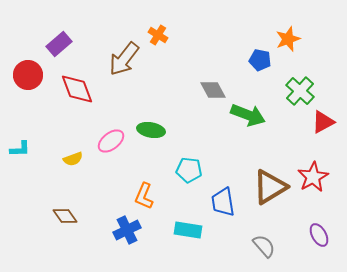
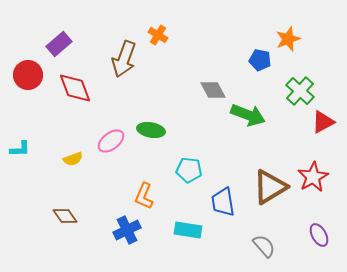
brown arrow: rotated 18 degrees counterclockwise
red diamond: moved 2 px left, 1 px up
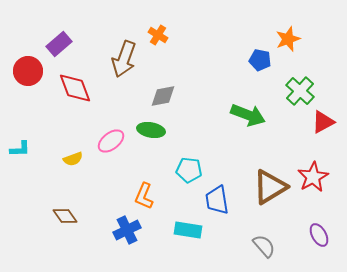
red circle: moved 4 px up
gray diamond: moved 50 px left, 6 px down; rotated 72 degrees counterclockwise
blue trapezoid: moved 6 px left, 2 px up
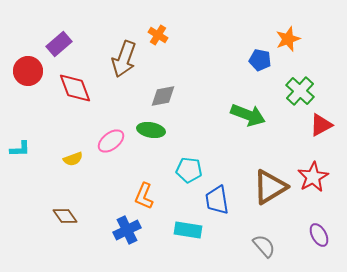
red triangle: moved 2 px left, 3 px down
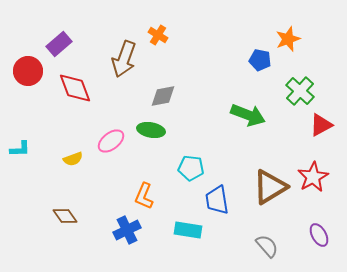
cyan pentagon: moved 2 px right, 2 px up
gray semicircle: moved 3 px right
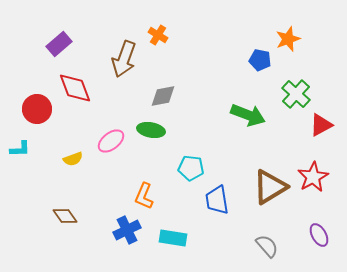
red circle: moved 9 px right, 38 px down
green cross: moved 4 px left, 3 px down
cyan rectangle: moved 15 px left, 8 px down
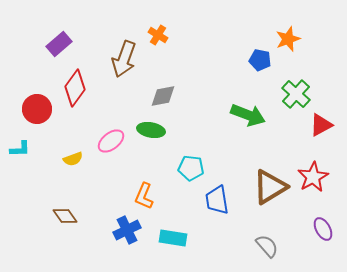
red diamond: rotated 57 degrees clockwise
purple ellipse: moved 4 px right, 6 px up
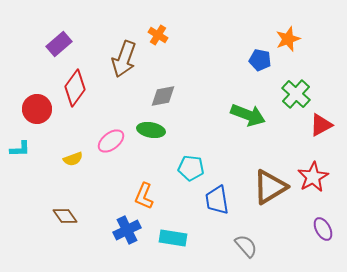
gray semicircle: moved 21 px left
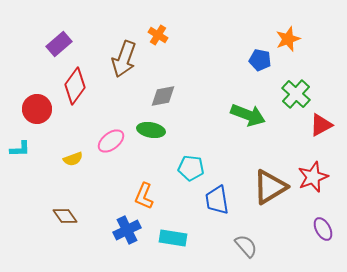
red diamond: moved 2 px up
red star: rotated 8 degrees clockwise
